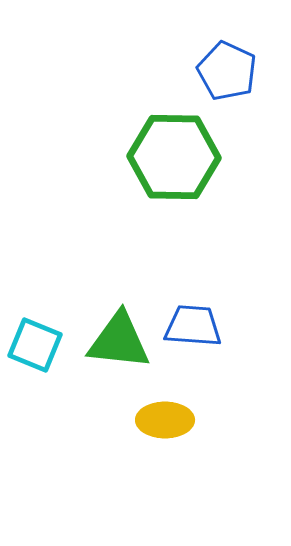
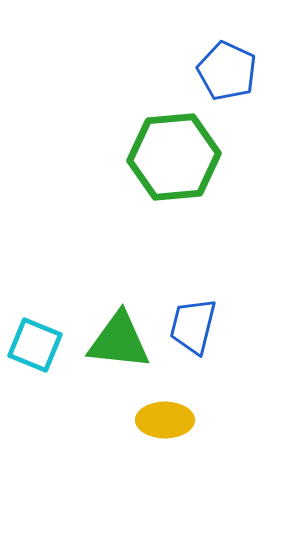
green hexagon: rotated 6 degrees counterclockwise
blue trapezoid: rotated 80 degrees counterclockwise
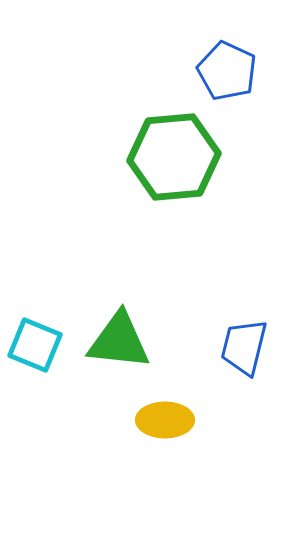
blue trapezoid: moved 51 px right, 21 px down
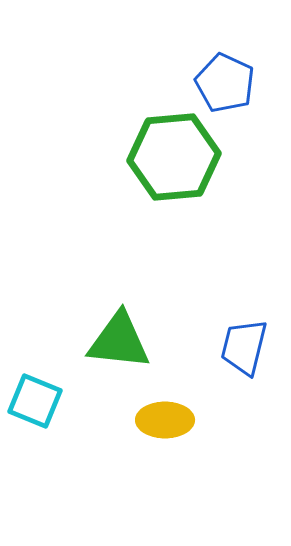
blue pentagon: moved 2 px left, 12 px down
cyan square: moved 56 px down
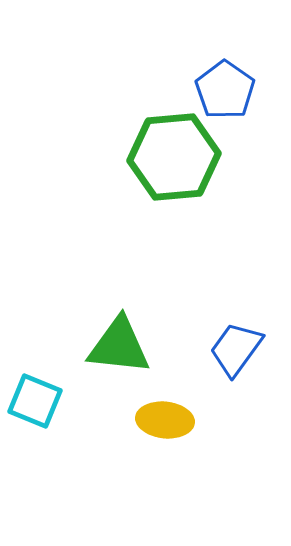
blue pentagon: moved 7 px down; rotated 10 degrees clockwise
green triangle: moved 5 px down
blue trapezoid: moved 8 px left, 2 px down; rotated 22 degrees clockwise
yellow ellipse: rotated 6 degrees clockwise
